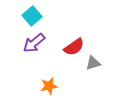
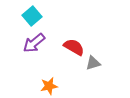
red semicircle: rotated 115 degrees counterclockwise
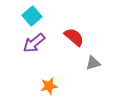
red semicircle: moved 10 px up; rotated 10 degrees clockwise
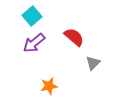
gray triangle: rotated 28 degrees counterclockwise
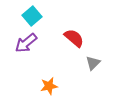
red semicircle: moved 1 px down
purple arrow: moved 8 px left
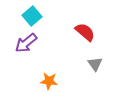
red semicircle: moved 11 px right, 6 px up
gray triangle: moved 2 px right, 1 px down; rotated 21 degrees counterclockwise
orange star: moved 5 px up; rotated 18 degrees clockwise
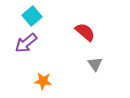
orange star: moved 6 px left
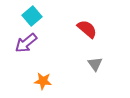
red semicircle: moved 2 px right, 3 px up
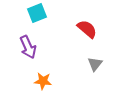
cyan square: moved 5 px right, 3 px up; rotated 18 degrees clockwise
purple arrow: moved 2 px right, 4 px down; rotated 75 degrees counterclockwise
gray triangle: rotated 14 degrees clockwise
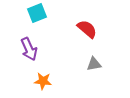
purple arrow: moved 1 px right, 2 px down
gray triangle: moved 1 px left; rotated 42 degrees clockwise
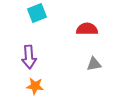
red semicircle: rotated 40 degrees counterclockwise
purple arrow: moved 8 px down; rotated 20 degrees clockwise
orange star: moved 8 px left, 5 px down
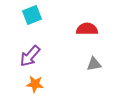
cyan square: moved 5 px left, 2 px down
purple arrow: moved 1 px right, 1 px up; rotated 45 degrees clockwise
orange star: moved 2 px up
